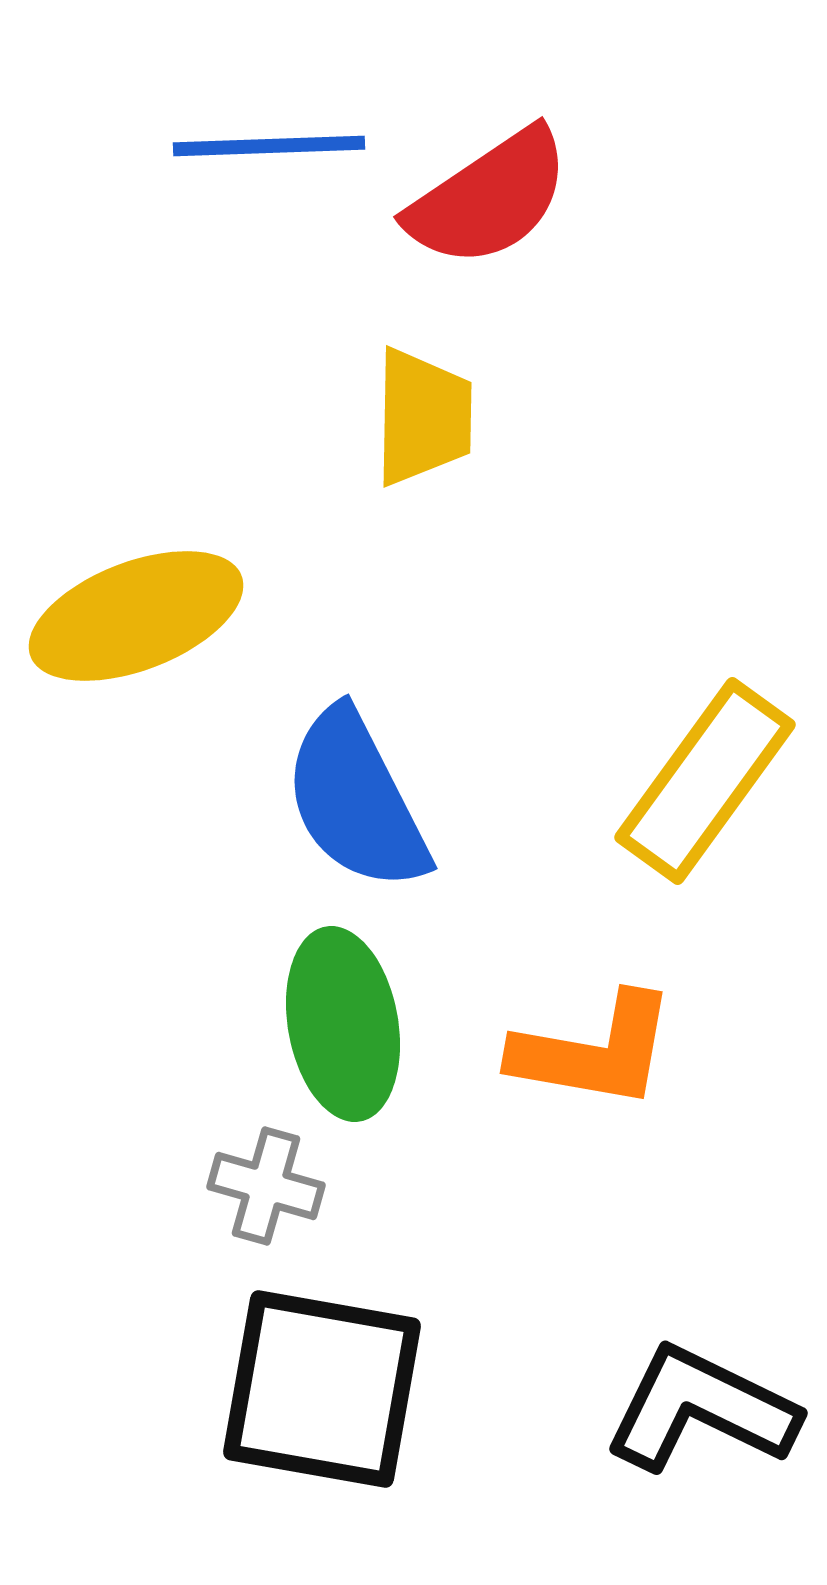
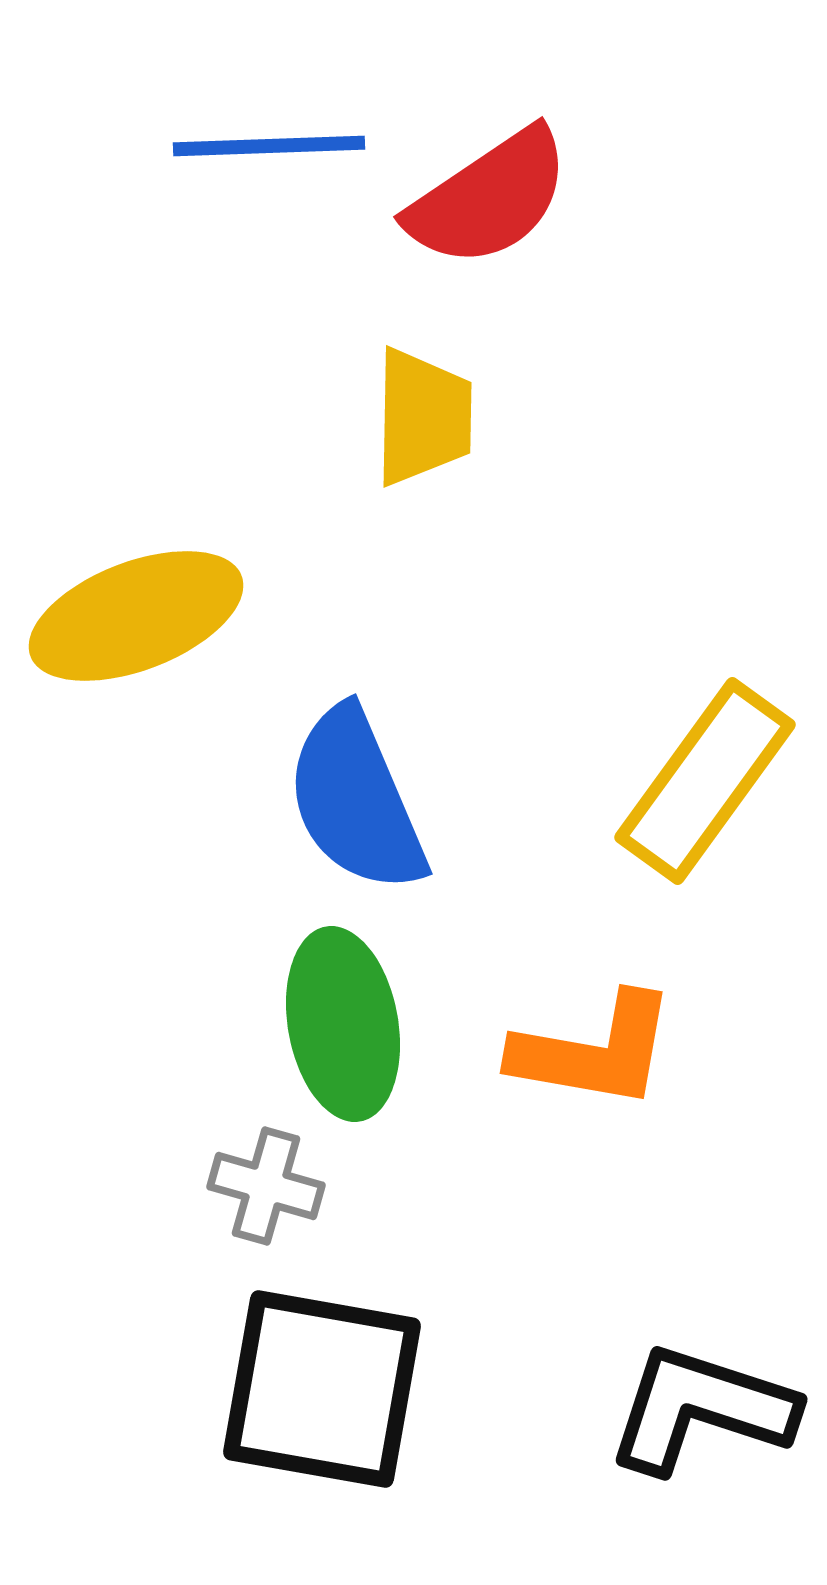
blue semicircle: rotated 4 degrees clockwise
black L-shape: rotated 8 degrees counterclockwise
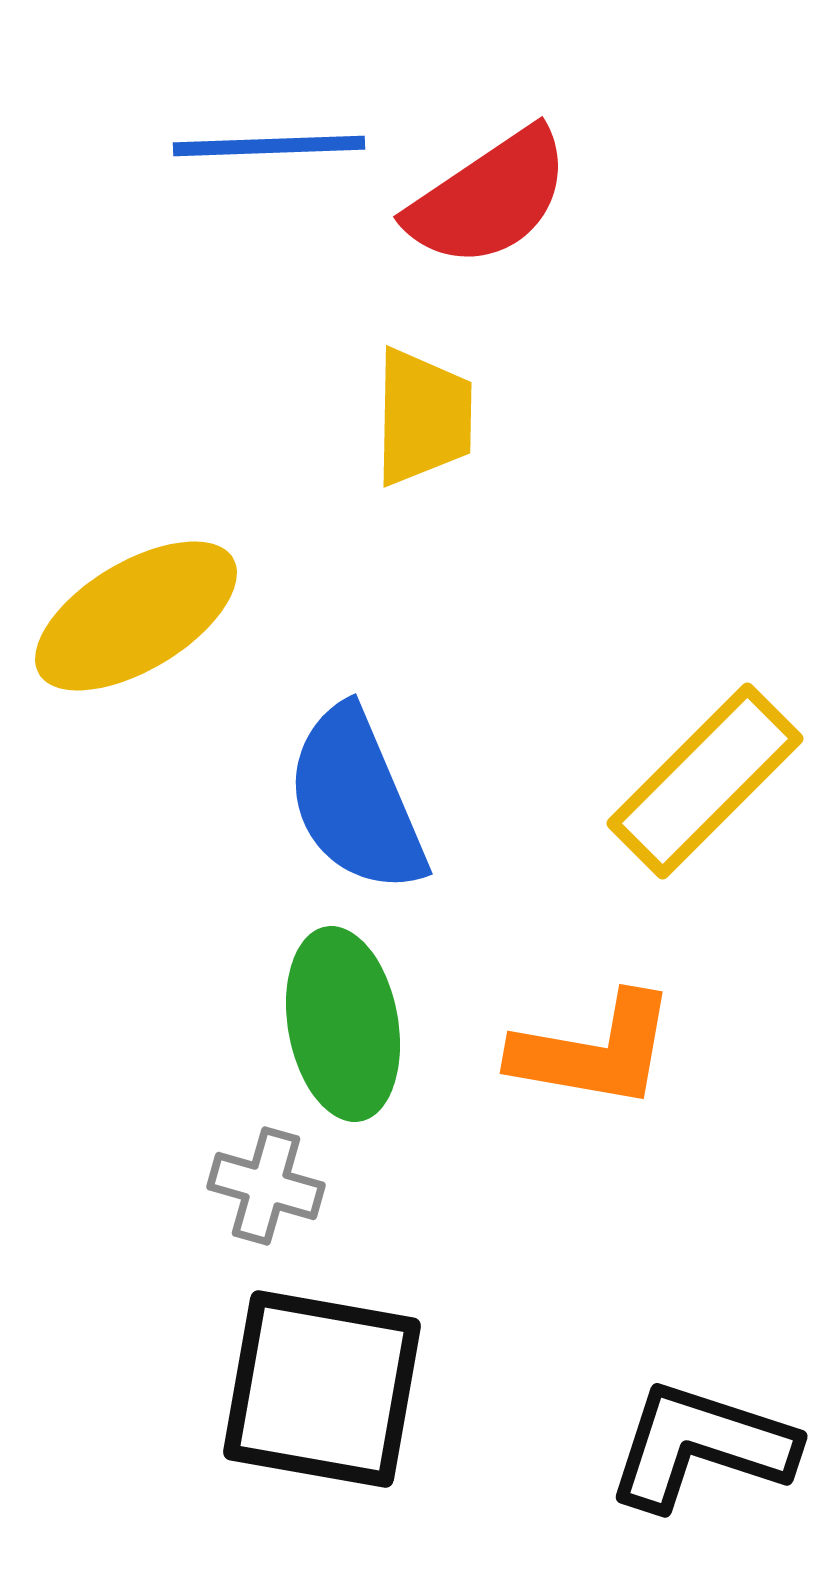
yellow ellipse: rotated 10 degrees counterclockwise
yellow rectangle: rotated 9 degrees clockwise
black L-shape: moved 37 px down
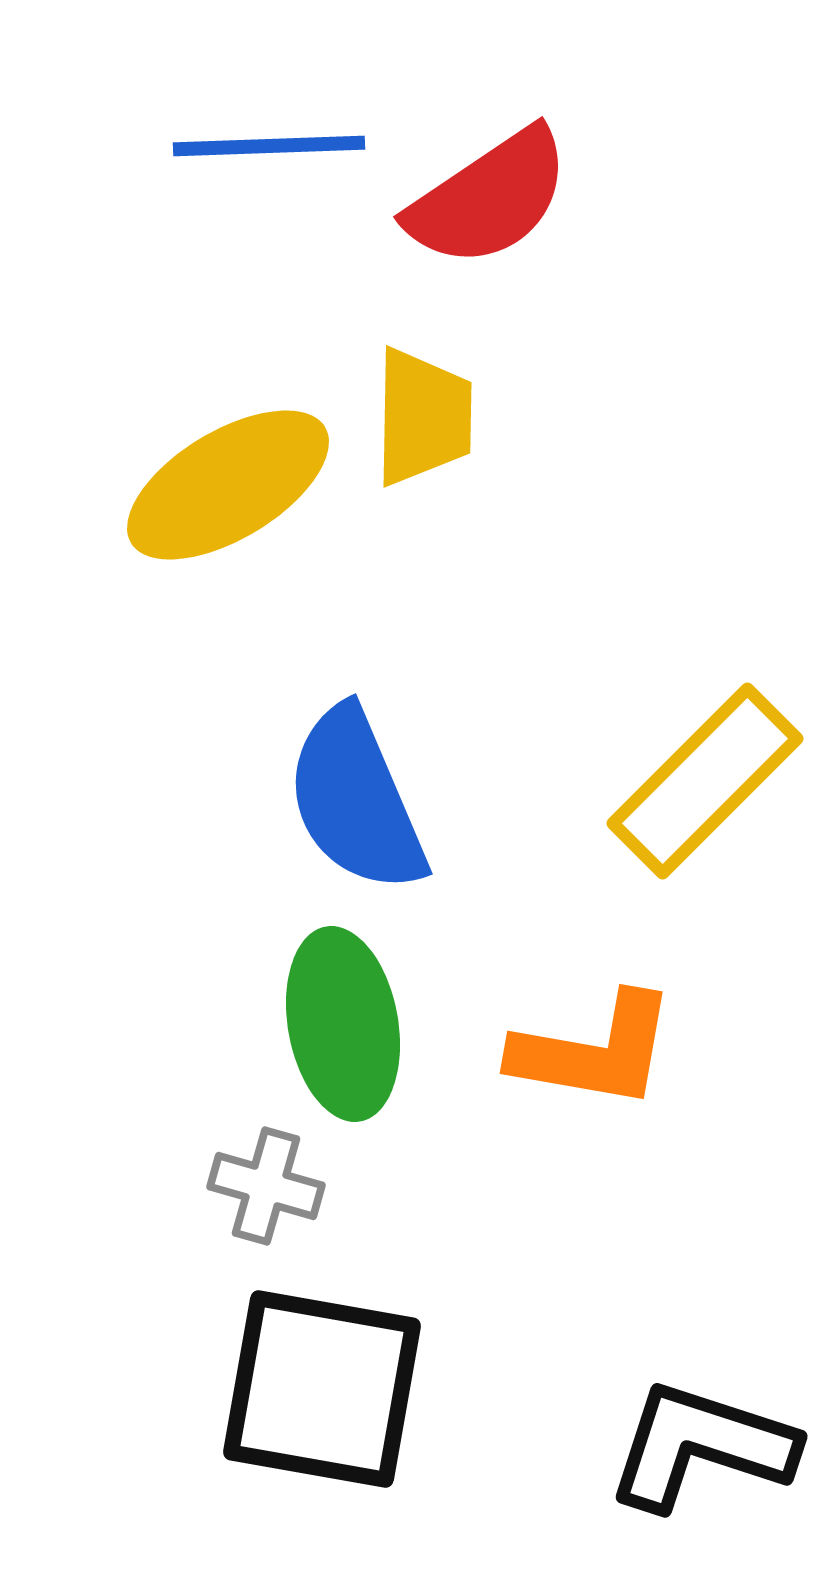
yellow ellipse: moved 92 px right, 131 px up
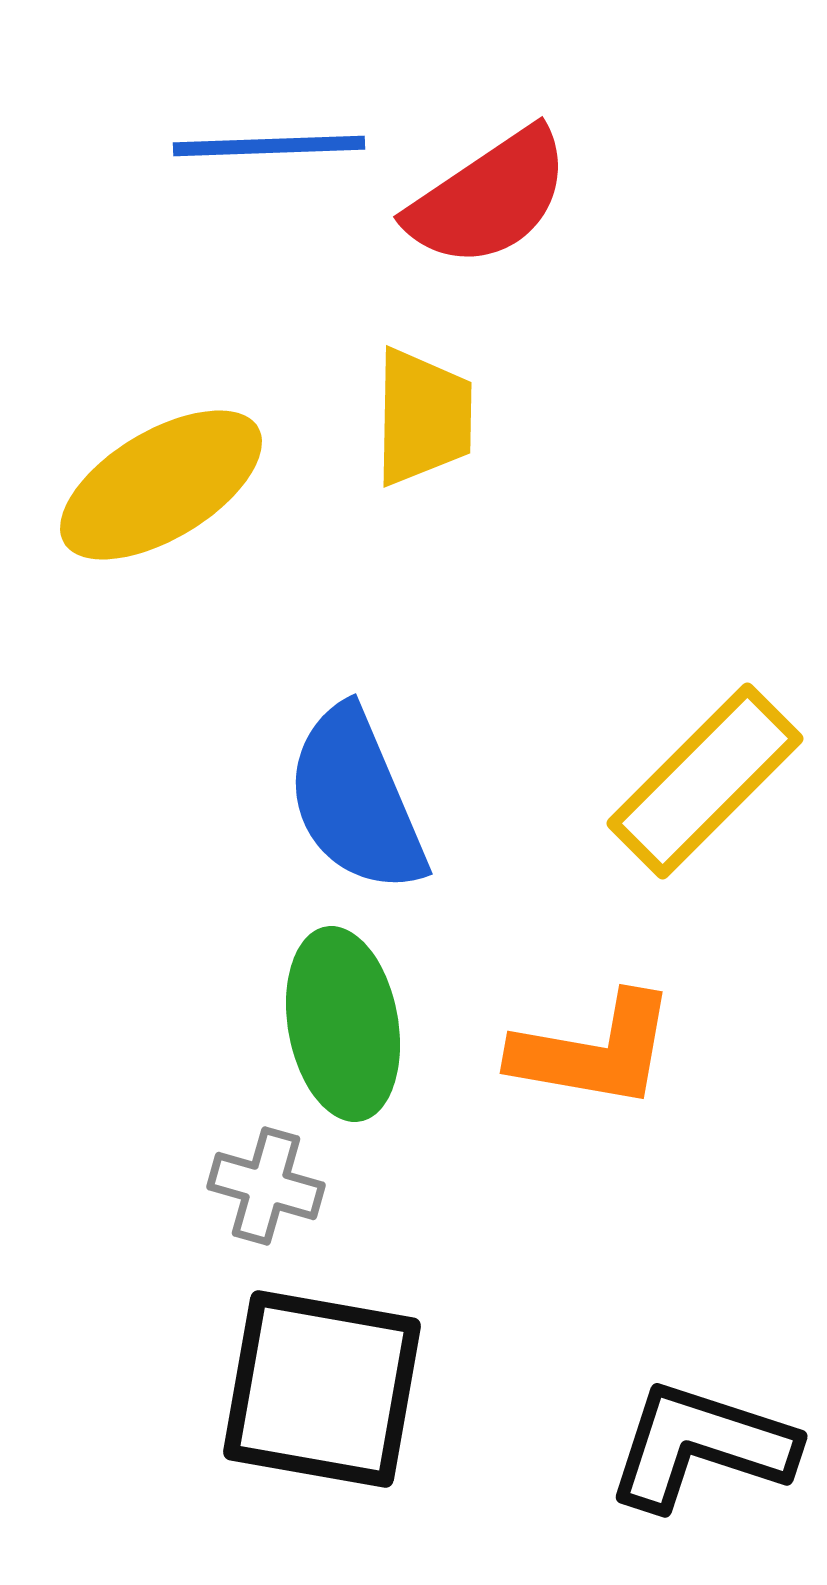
yellow ellipse: moved 67 px left
